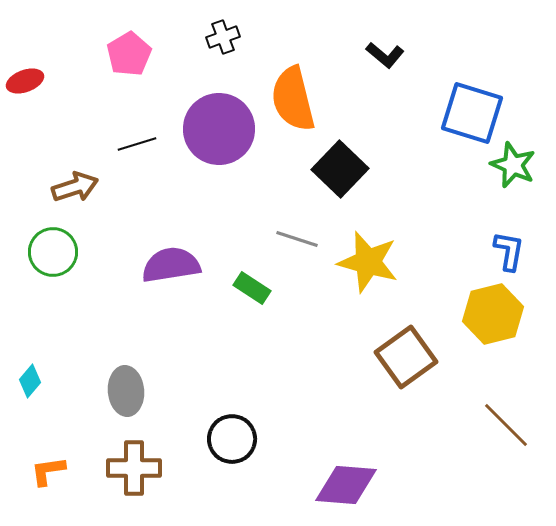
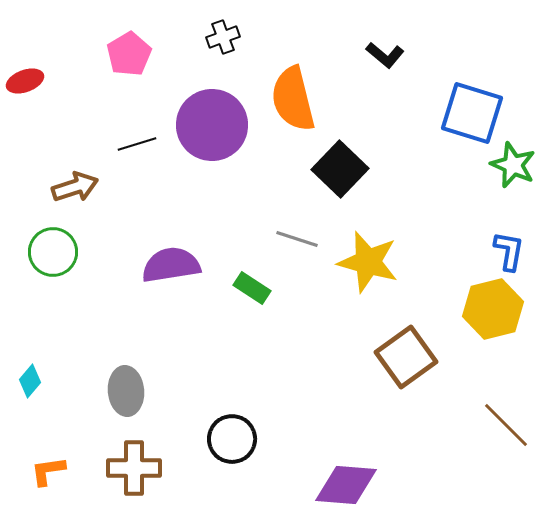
purple circle: moved 7 px left, 4 px up
yellow hexagon: moved 5 px up
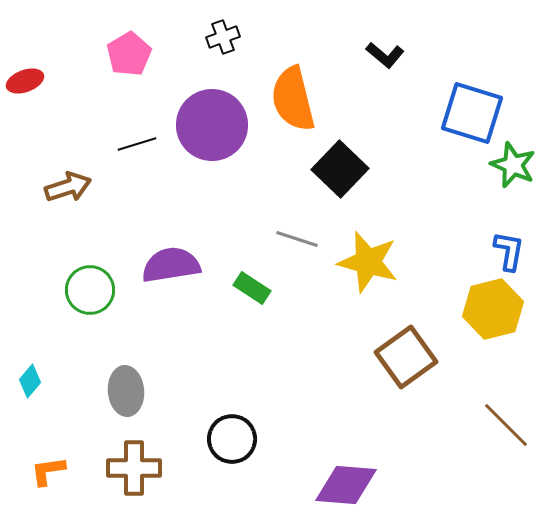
brown arrow: moved 7 px left
green circle: moved 37 px right, 38 px down
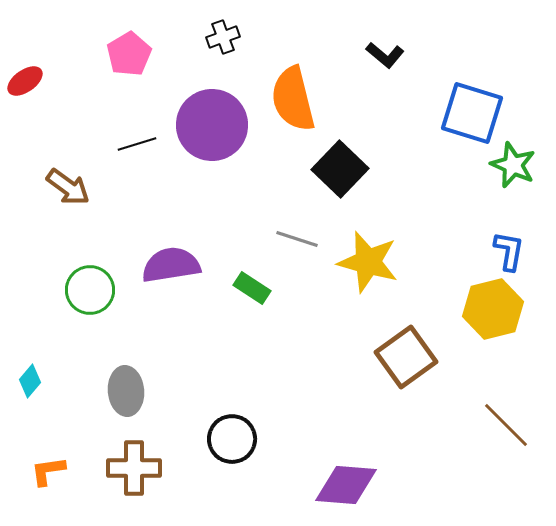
red ellipse: rotated 15 degrees counterclockwise
brown arrow: rotated 54 degrees clockwise
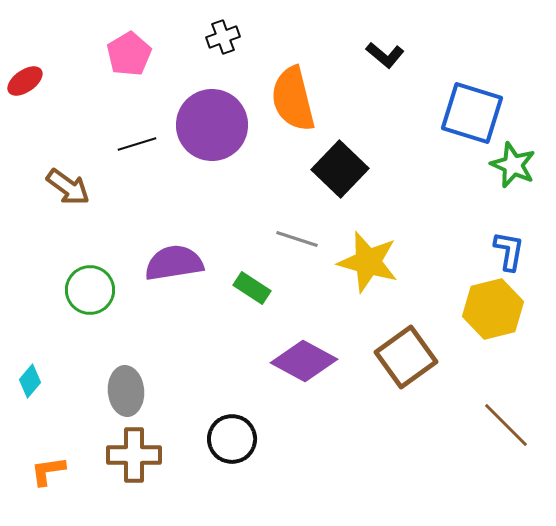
purple semicircle: moved 3 px right, 2 px up
brown cross: moved 13 px up
purple diamond: moved 42 px left, 124 px up; rotated 24 degrees clockwise
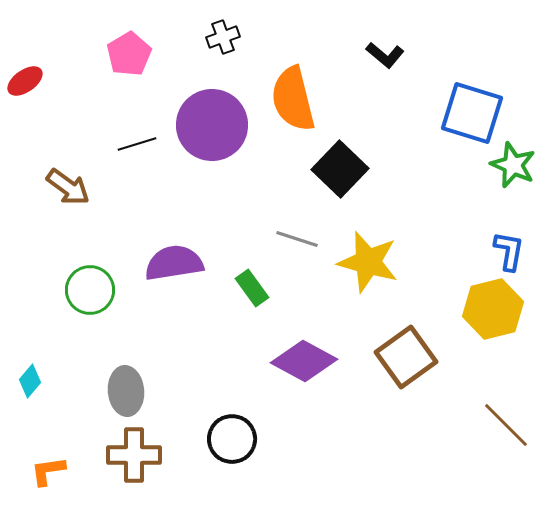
green rectangle: rotated 21 degrees clockwise
